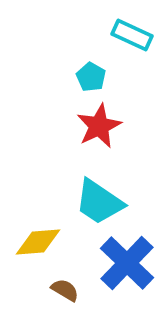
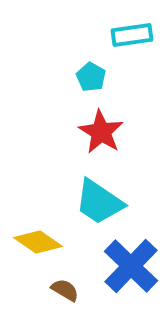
cyan rectangle: rotated 33 degrees counterclockwise
red star: moved 2 px right, 6 px down; rotated 15 degrees counterclockwise
yellow diamond: rotated 39 degrees clockwise
blue cross: moved 4 px right, 3 px down
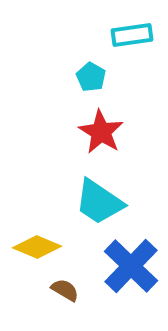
yellow diamond: moved 1 px left, 5 px down; rotated 12 degrees counterclockwise
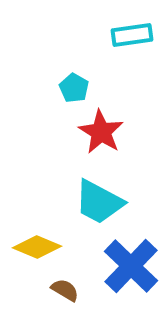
cyan pentagon: moved 17 px left, 11 px down
cyan trapezoid: rotated 6 degrees counterclockwise
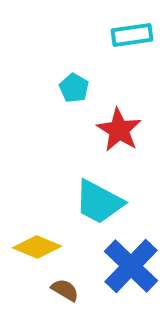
red star: moved 18 px right, 2 px up
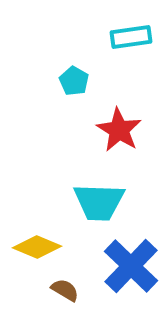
cyan rectangle: moved 1 px left, 2 px down
cyan pentagon: moved 7 px up
cyan trapezoid: rotated 26 degrees counterclockwise
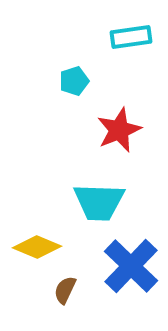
cyan pentagon: rotated 24 degrees clockwise
red star: rotated 18 degrees clockwise
brown semicircle: rotated 96 degrees counterclockwise
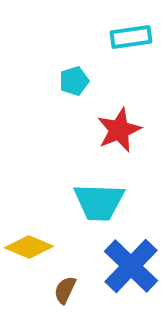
yellow diamond: moved 8 px left
